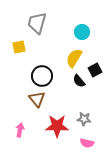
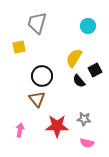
cyan circle: moved 6 px right, 6 px up
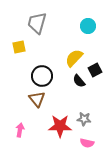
yellow semicircle: rotated 12 degrees clockwise
red star: moved 3 px right
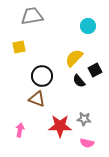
gray trapezoid: moved 5 px left, 7 px up; rotated 65 degrees clockwise
brown triangle: rotated 30 degrees counterclockwise
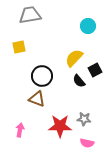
gray trapezoid: moved 2 px left, 1 px up
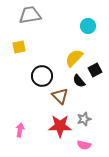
brown triangle: moved 23 px right, 3 px up; rotated 24 degrees clockwise
gray star: rotated 24 degrees counterclockwise
pink semicircle: moved 3 px left, 2 px down
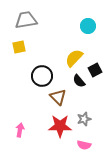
gray trapezoid: moved 4 px left, 5 px down
brown triangle: moved 2 px left, 1 px down
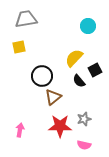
gray trapezoid: moved 1 px up
brown triangle: moved 5 px left; rotated 36 degrees clockwise
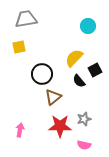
black circle: moved 2 px up
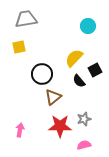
pink semicircle: rotated 152 degrees clockwise
